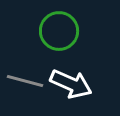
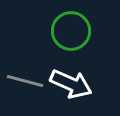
green circle: moved 12 px right
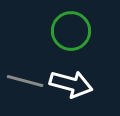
white arrow: rotated 9 degrees counterclockwise
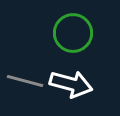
green circle: moved 2 px right, 2 px down
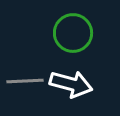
gray line: rotated 18 degrees counterclockwise
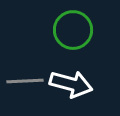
green circle: moved 3 px up
